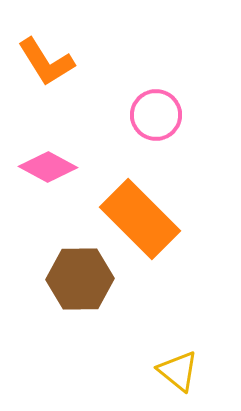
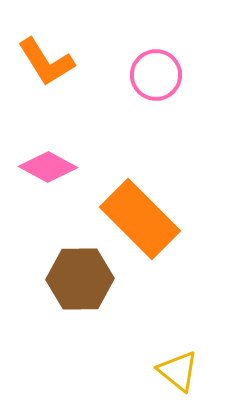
pink circle: moved 40 px up
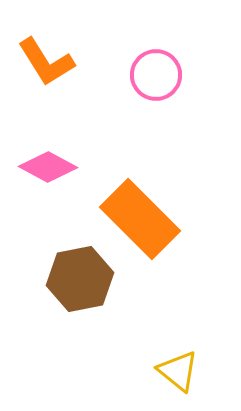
brown hexagon: rotated 10 degrees counterclockwise
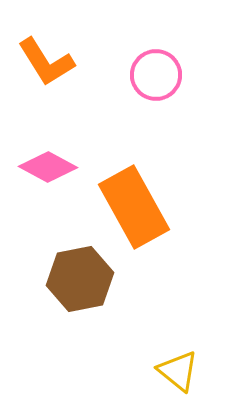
orange rectangle: moved 6 px left, 12 px up; rotated 16 degrees clockwise
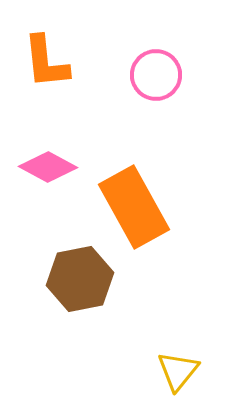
orange L-shape: rotated 26 degrees clockwise
yellow triangle: rotated 30 degrees clockwise
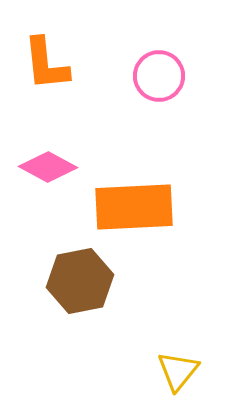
orange L-shape: moved 2 px down
pink circle: moved 3 px right, 1 px down
orange rectangle: rotated 64 degrees counterclockwise
brown hexagon: moved 2 px down
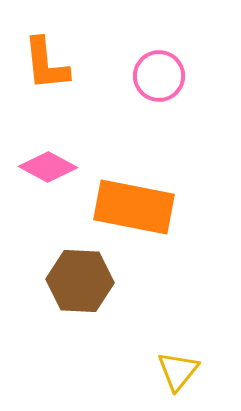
orange rectangle: rotated 14 degrees clockwise
brown hexagon: rotated 14 degrees clockwise
